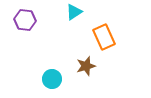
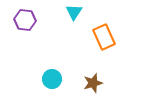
cyan triangle: rotated 24 degrees counterclockwise
brown star: moved 7 px right, 17 px down
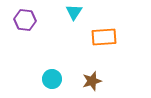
orange rectangle: rotated 70 degrees counterclockwise
brown star: moved 1 px left, 2 px up
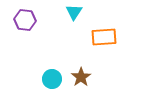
brown star: moved 11 px left, 4 px up; rotated 18 degrees counterclockwise
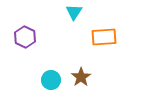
purple hexagon: moved 17 px down; rotated 20 degrees clockwise
cyan circle: moved 1 px left, 1 px down
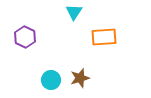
brown star: moved 1 px left, 1 px down; rotated 18 degrees clockwise
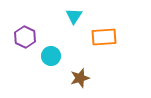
cyan triangle: moved 4 px down
cyan circle: moved 24 px up
